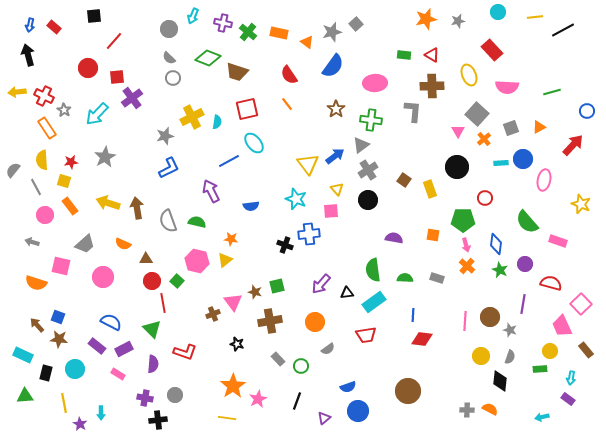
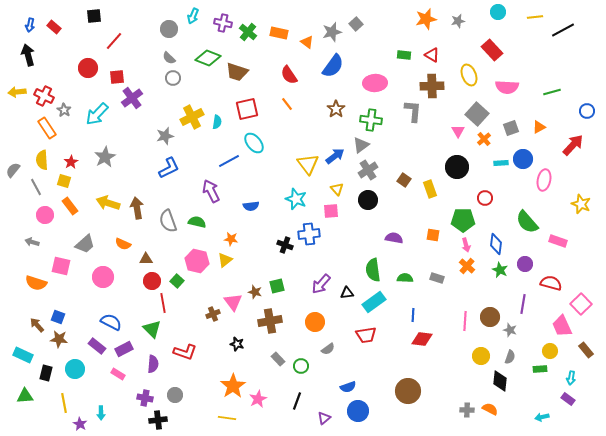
red star at (71, 162): rotated 24 degrees counterclockwise
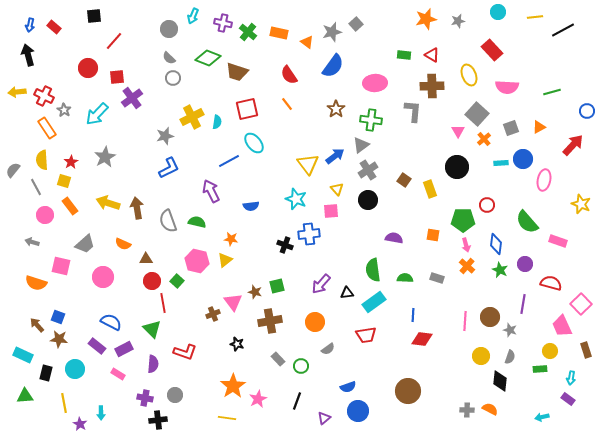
red circle at (485, 198): moved 2 px right, 7 px down
brown rectangle at (586, 350): rotated 21 degrees clockwise
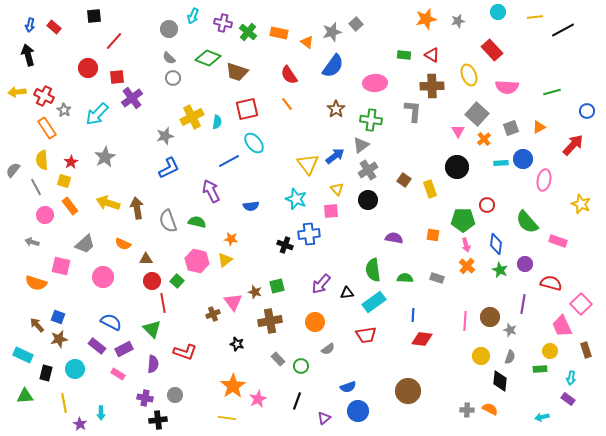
brown star at (59, 339): rotated 18 degrees counterclockwise
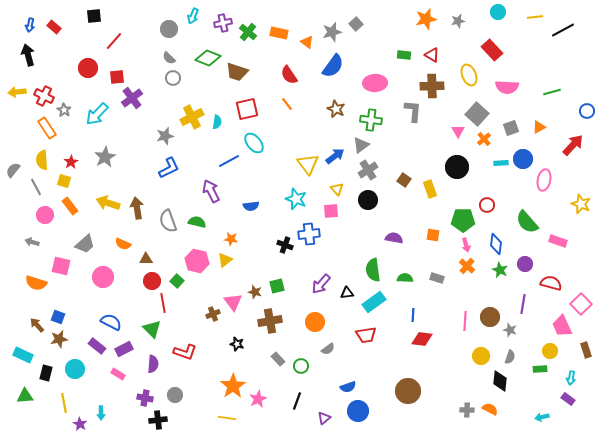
purple cross at (223, 23): rotated 24 degrees counterclockwise
brown star at (336, 109): rotated 12 degrees counterclockwise
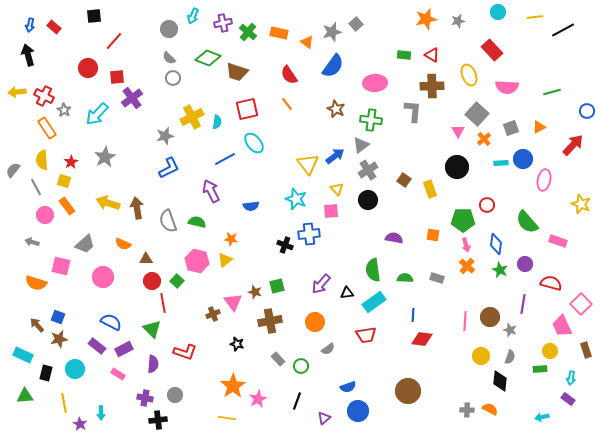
blue line at (229, 161): moved 4 px left, 2 px up
orange rectangle at (70, 206): moved 3 px left
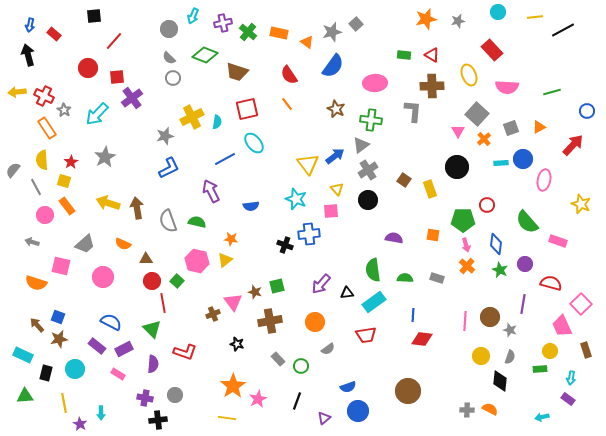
red rectangle at (54, 27): moved 7 px down
green diamond at (208, 58): moved 3 px left, 3 px up
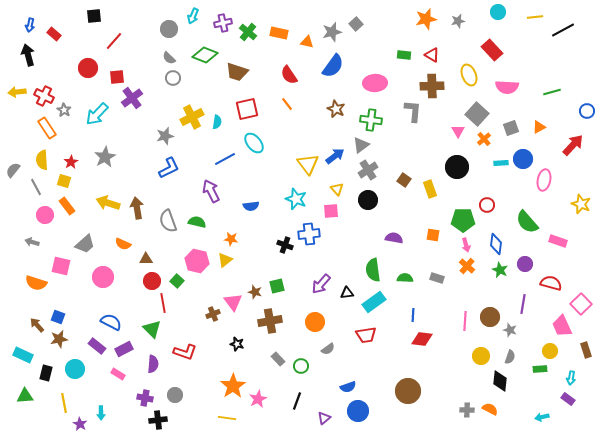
orange triangle at (307, 42): rotated 24 degrees counterclockwise
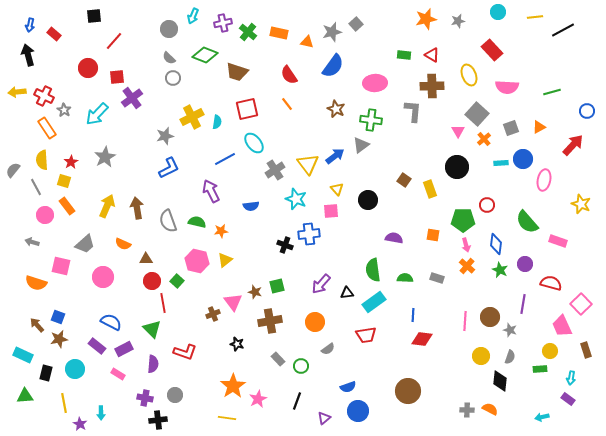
gray cross at (368, 170): moved 93 px left
yellow arrow at (108, 203): moved 1 px left, 3 px down; rotated 95 degrees clockwise
orange star at (231, 239): moved 10 px left, 8 px up; rotated 16 degrees counterclockwise
